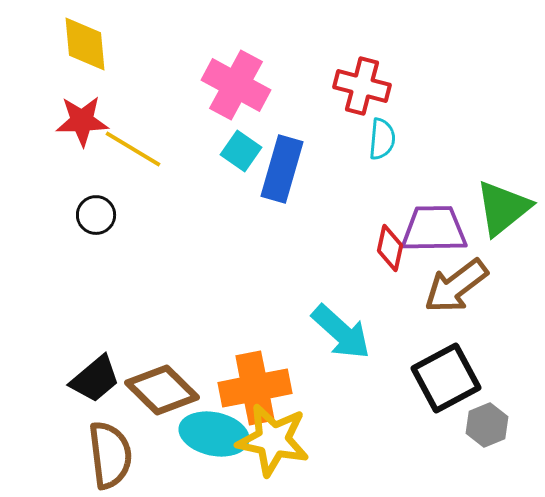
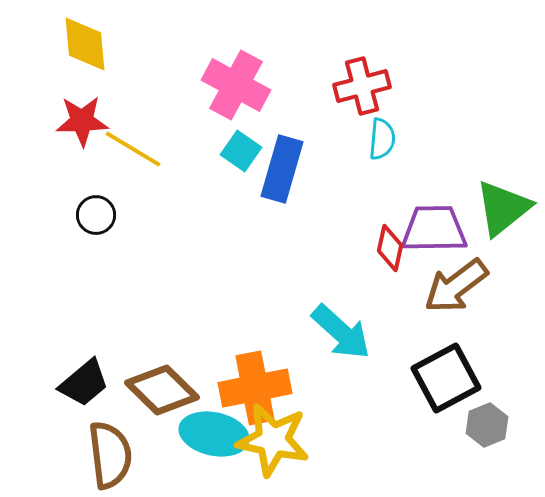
red cross: rotated 30 degrees counterclockwise
black trapezoid: moved 11 px left, 4 px down
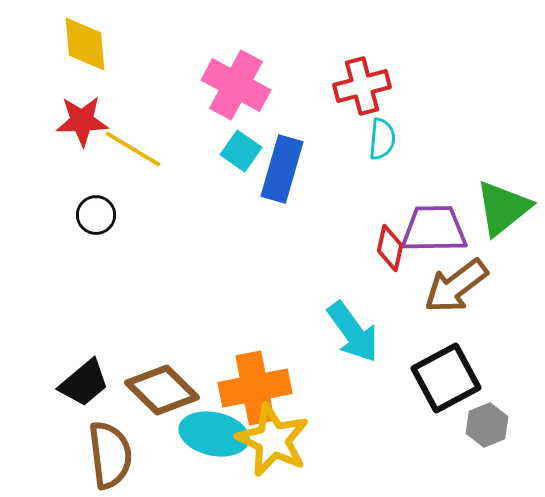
cyan arrow: moved 12 px right; rotated 12 degrees clockwise
yellow star: rotated 14 degrees clockwise
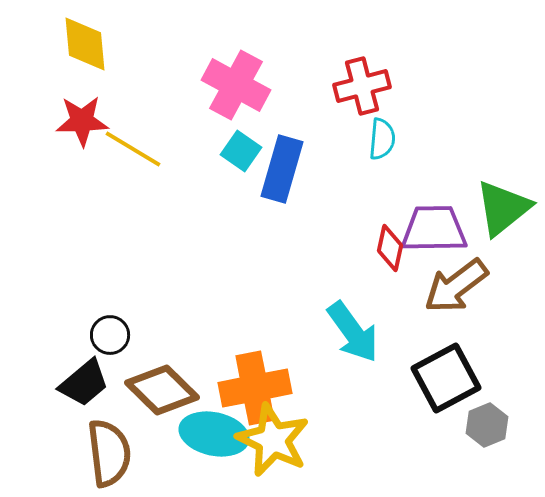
black circle: moved 14 px right, 120 px down
brown semicircle: moved 1 px left, 2 px up
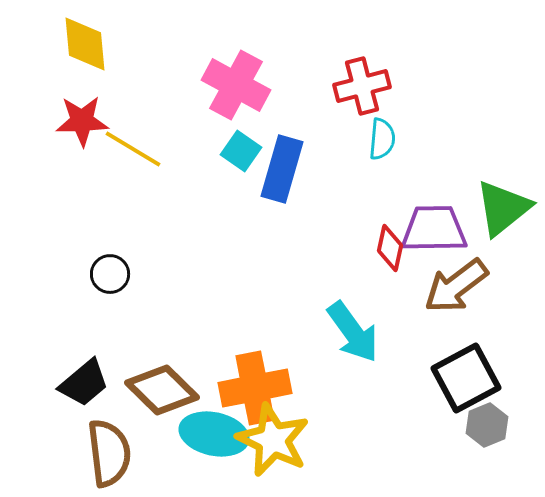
black circle: moved 61 px up
black square: moved 20 px right
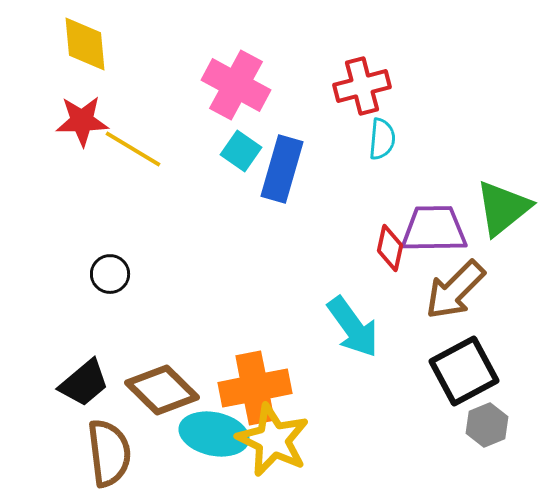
brown arrow: moved 1 px left, 4 px down; rotated 8 degrees counterclockwise
cyan arrow: moved 5 px up
black square: moved 2 px left, 7 px up
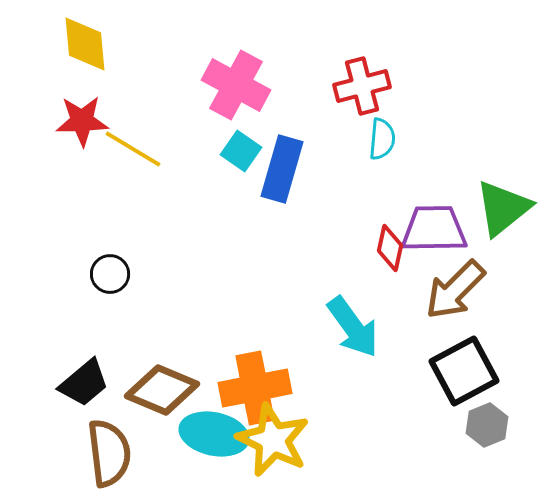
brown diamond: rotated 22 degrees counterclockwise
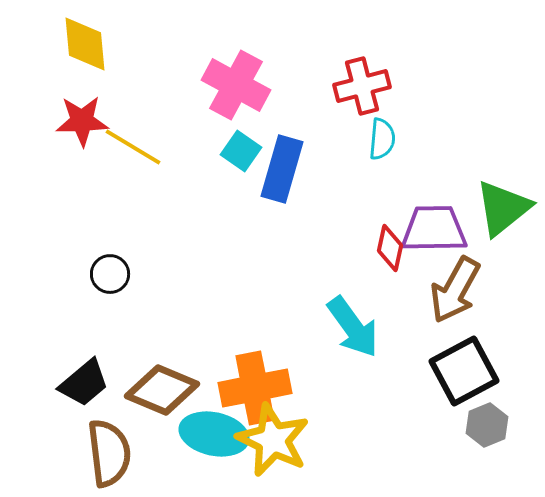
yellow line: moved 2 px up
brown arrow: rotated 16 degrees counterclockwise
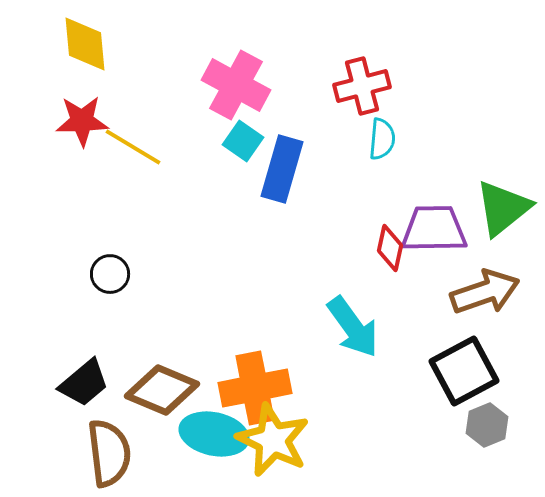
cyan square: moved 2 px right, 10 px up
brown arrow: moved 30 px right, 2 px down; rotated 138 degrees counterclockwise
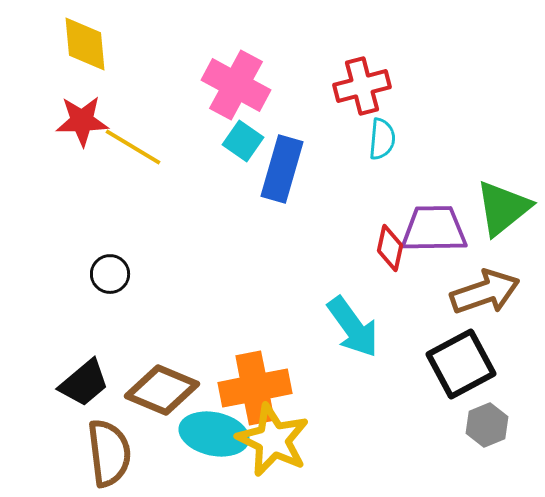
black square: moved 3 px left, 7 px up
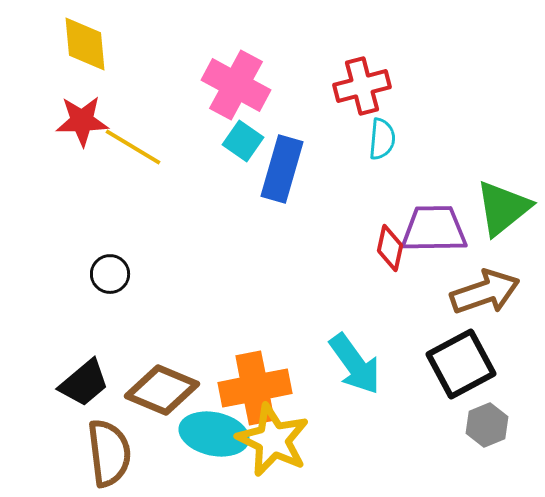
cyan arrow: moved 2 px right, 37 px down
